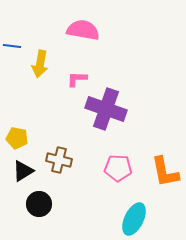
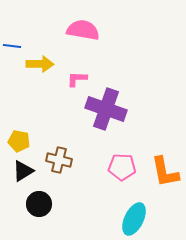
yellow arrow: rotated 100 degrees counterclockwise
yellow pentagon: moved 2 px right, 3 px down
pink pentagon: moved 4 px right, 1 px up
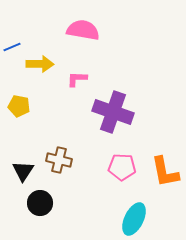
blue line: moved 1 px down; rotated 30 degrees counterclockwise
purple cross: moved 7 px right, 3 px down
yellow pentagon: moved 35 px up
black triangle: rotated 25 degrees counterclockwise
black circle: moved 1 px right, 1 px up
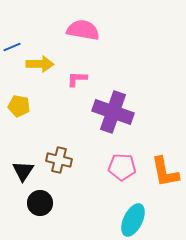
cyan ellipse: moved 1 px left, 1 px down
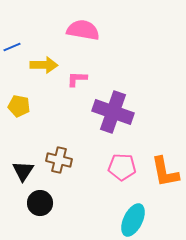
yellow arrow: moved 4 px right, 1 px down
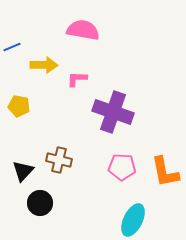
black triangle: rotated 10 degrees clockwise
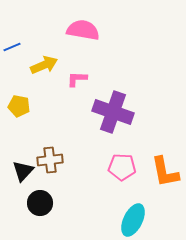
yellow arrow: rotated 24 degrees counterclockwise
brown cross: moved 9 px left; rotated 20 degrees counterclockwise
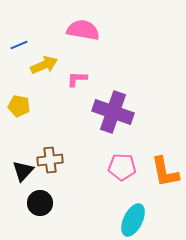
blue line: moved 7 px right, 2 px up
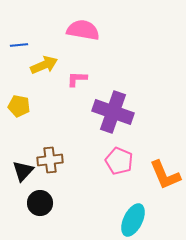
blue line: rotated 18 degrees clockwise
pink pentagon: moved 3 px left, 6 px up; rotated 20 degrees clockwise
orange L-shape: moved 3 px down; rotated 12 degrees counterclockwise
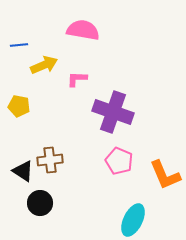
black triangle: rotated 40 degrees counterclockwise
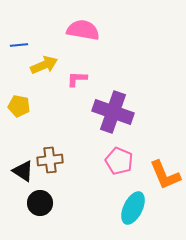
cyan ellipse: moved 12 px up
